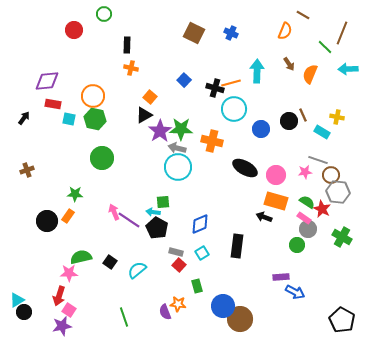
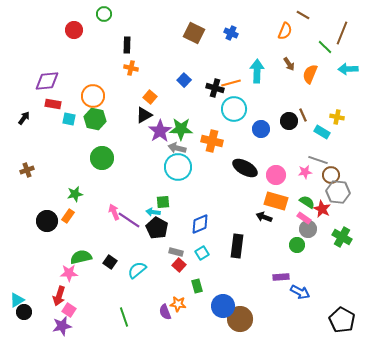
green star at (75, 194): rotated 14 degrees counterclockwise
blue arrow at (295, 292): moved 5 px right
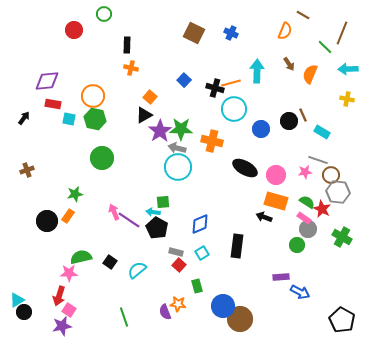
yellow cross at (337, 117): moved 10 px right, 18 px up
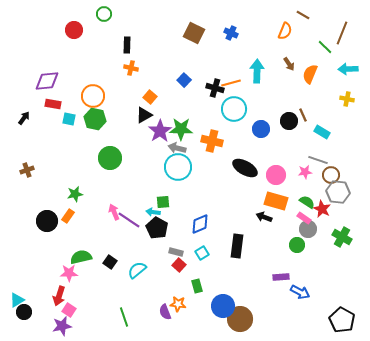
green circle at (102, 158): moved 8 px right
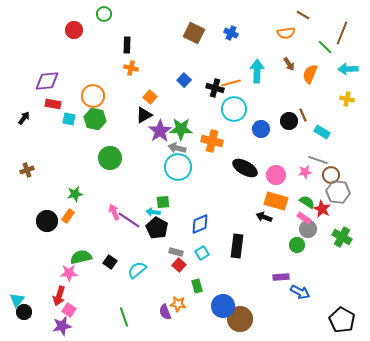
orange semicircle at (285, 31): moved 1 px right, 2 px down; rotated 60 degrees clockwise
cyan triangle at (17, 300): rotated 21 degrees counterclockwise
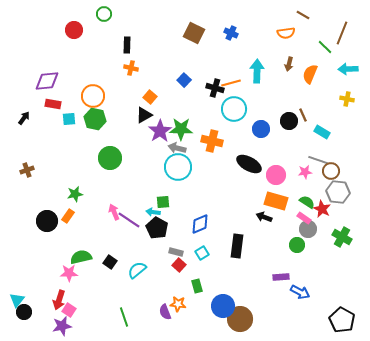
brown arrow at (289, 64): rotated 48 degrees clockwise
cyan square at (69, 119): rotated 16 degrees counterclockwise
black ellipse at (245, 168): moved 4 px right, 4 px up
brown circle at (331, 175): moved 4 px up
red arrow at (59, 296): moved 4 px down
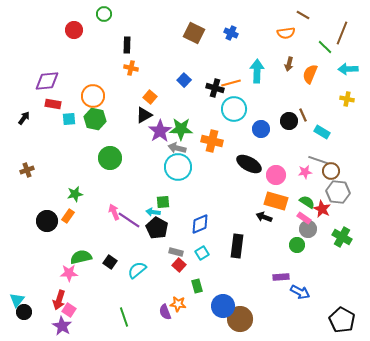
purple star at (62, 326): rotated 30 degrees counterclockwise
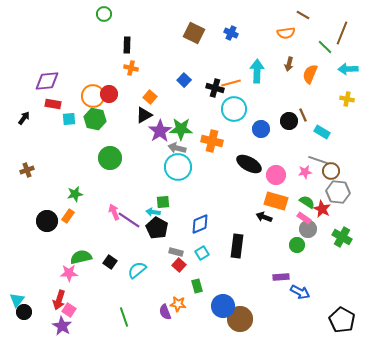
red circle at (74, 30): moved 35 px right, 64 px down
